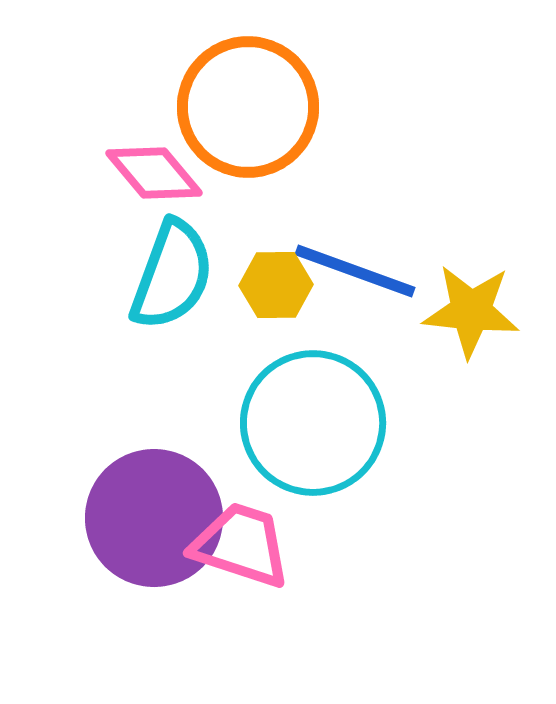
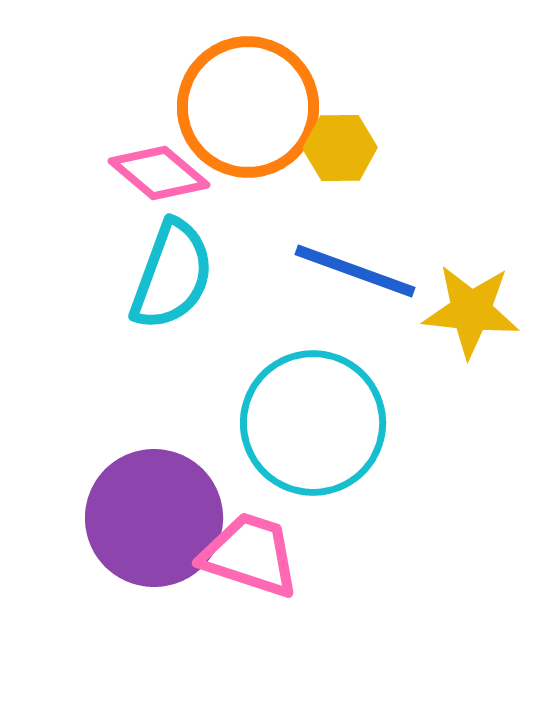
pink diamond: moved 5 px right; rotated 10 degrees counterclockwise
yellow hexagon: moved 64 px right, 137 px up
pink trapezoid: moved 9 px right, 10 px down
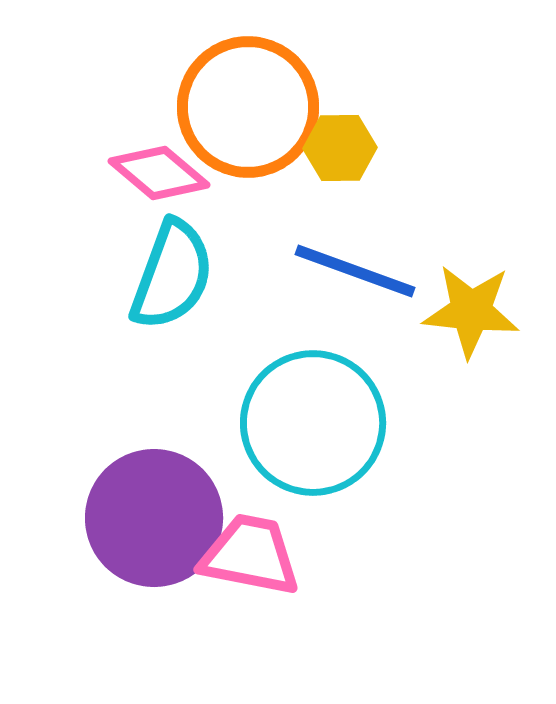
pink trapezoid: rotated 7 degrees counterclockwise
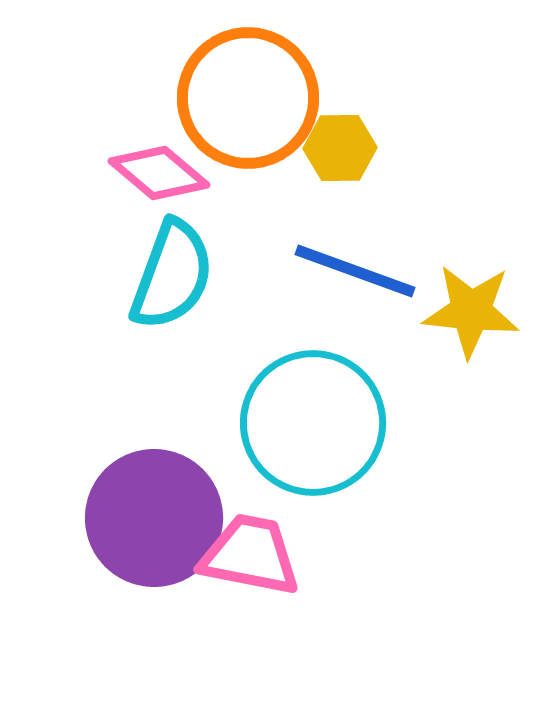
orange circle: moved 9 px up
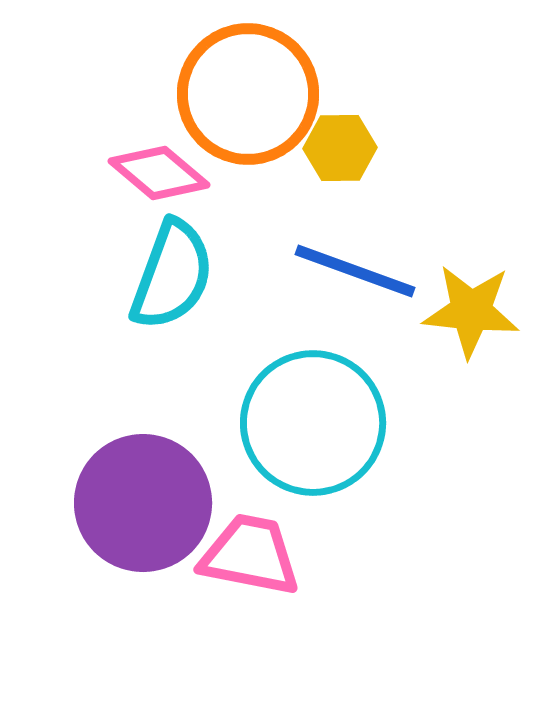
orange circle: moved 4 px up
purple circle: moved 11 px left, 15 px up
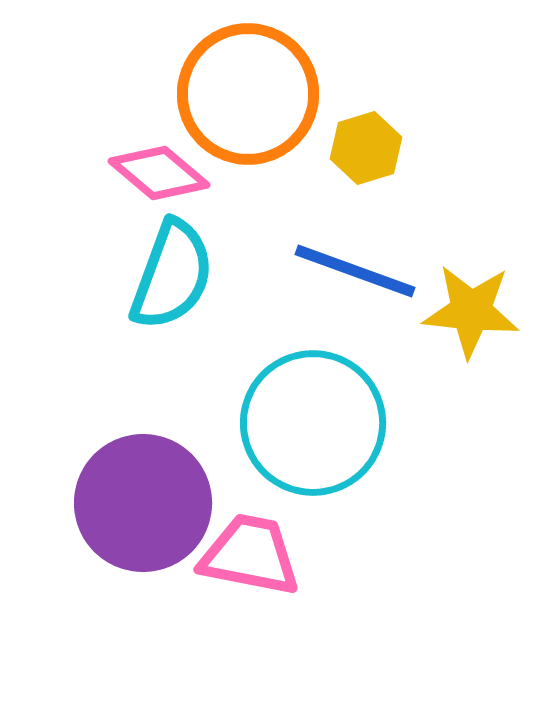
yellow hexagon: moved 26 px right; rotated 16 degrees counterclockwise
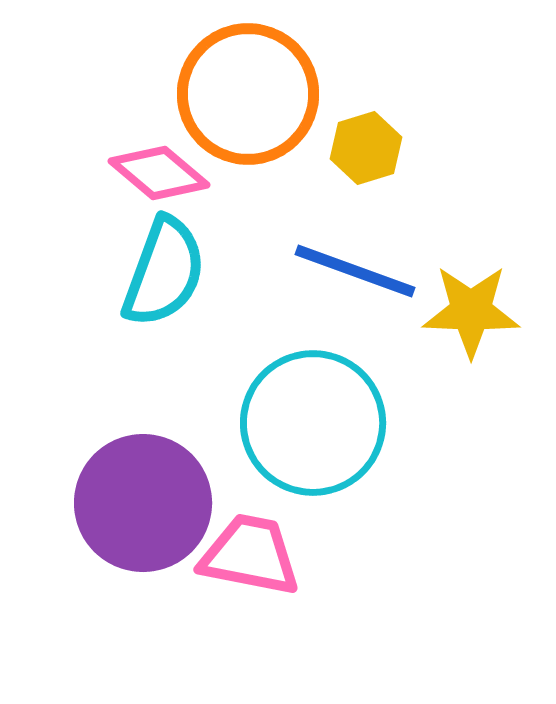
cyan semicircle: moved 8 px left, 3 px up
yellow star: rotated 4 degrees counterclockwise
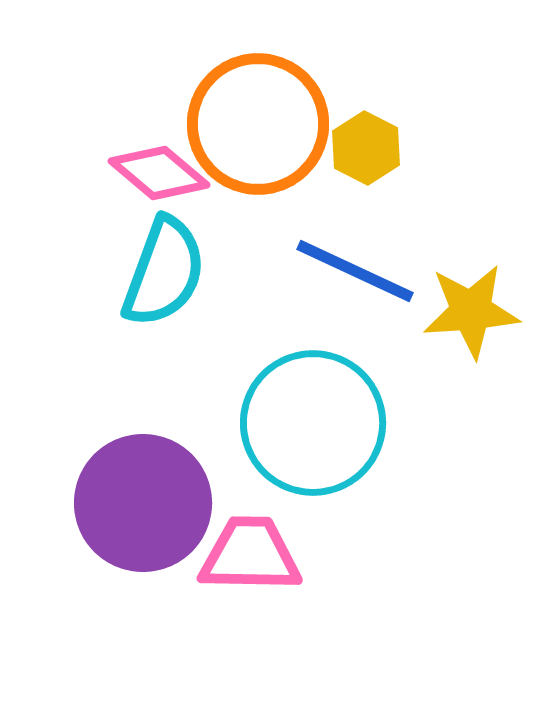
orange circle: moved 10 px right, 30 px down
yellow hexagon: rotated 16 degrees counterclockwise
blue line: rotated 5 degrees clockwise
yellow star: rotated 6 degrees counterclockwise
pink trapezoid: rotated 10 degrees counterclockwise
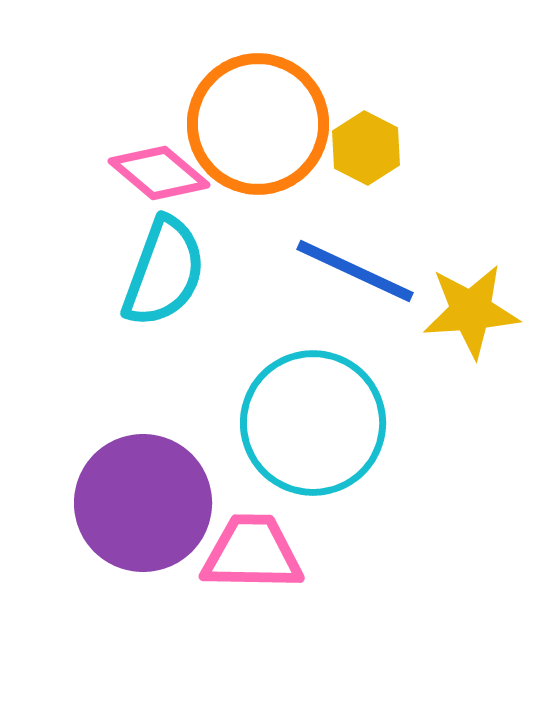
pink trapezoid: moved 2 px right, 2 px up
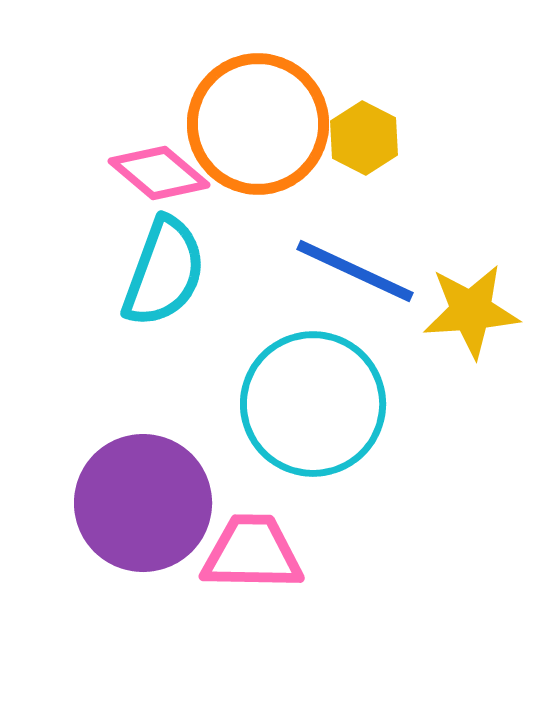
yellow hexagon: moved 2 px left, 10 px up
cyan circle: moved 19 px up
